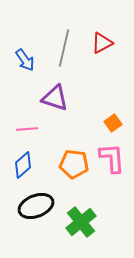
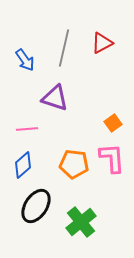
black ellipse: rotated 36 degrees counterclockwise
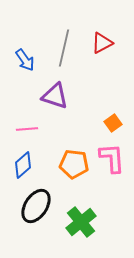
purple triangle: moved 2 px up
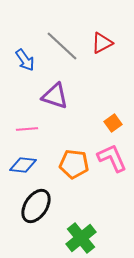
gray line: moved 2 px left, 2 px up; rotated 60 degrees counterclockwise
pink L-shape: rotated 20 degrees counterclockwise
blue diamond: rotated 48 degrees clockwise
green cross: moved 16 px down
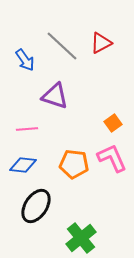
red triangle: moved 1 px left
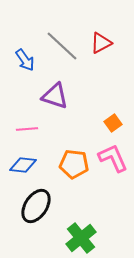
pink L-shape: moved 1 px right
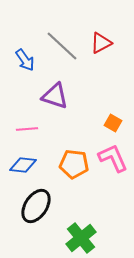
orange square: rotated 24 degrees counterclockwise
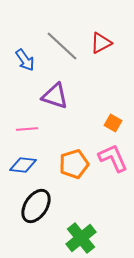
orange pentagon: rotated 24 degrees counterclockwise
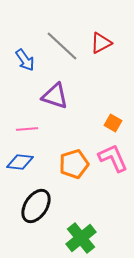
blue diamond: moved 3 px left, 3 px up
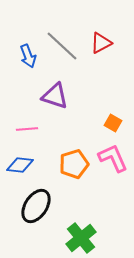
blue arrow: moved 3 px right, 4 px up; rotated 15 degrees clockwise
blue diamond: moved 3 px down
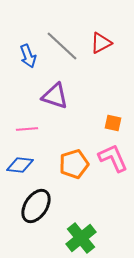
orange square: rotated 18 degrees counterclockwise
